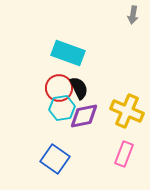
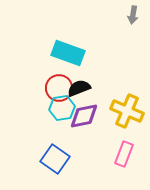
black semicircle: rotated 85 degrees counterclockwise
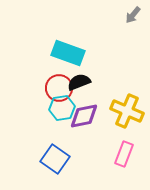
gray arrow: rotated 30 degrees clockwise
black semicircle: moved 6 px up
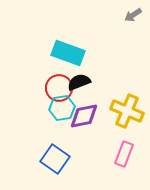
gray arrow: rotated 18 degrees clockwise
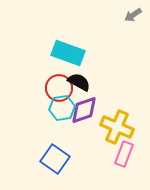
black semicircle: rotated 50 degrees clockwise
yellow cross: moved 10 px left, 16 px down
purple diamond: moved 6 px up; rotated 8 degrees counterclockwise
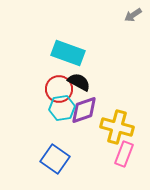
red circle: moved 1 px down
yellow cross: rotated 8 degrees counterclockwise
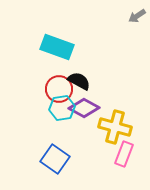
gray arrow: moved 4 px right, 1 px down
cyan rectangle: moved 11 px left, 6 px up
black semicircle: moved 1 px up
purple diamond: moved 2 px up; rotated 48 degrees clockwise
yellow cross: moved 2 px left
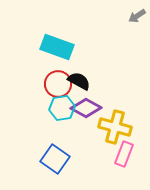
red circle: moved 1 px left, 5 px up
purple diamond: moved 2 px right
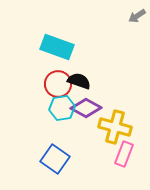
black semicircle: rotated 10 degrees counterclockwise
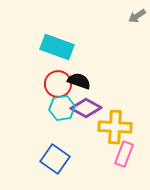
yellow cross: rotated 12 degrees counterclockwise
